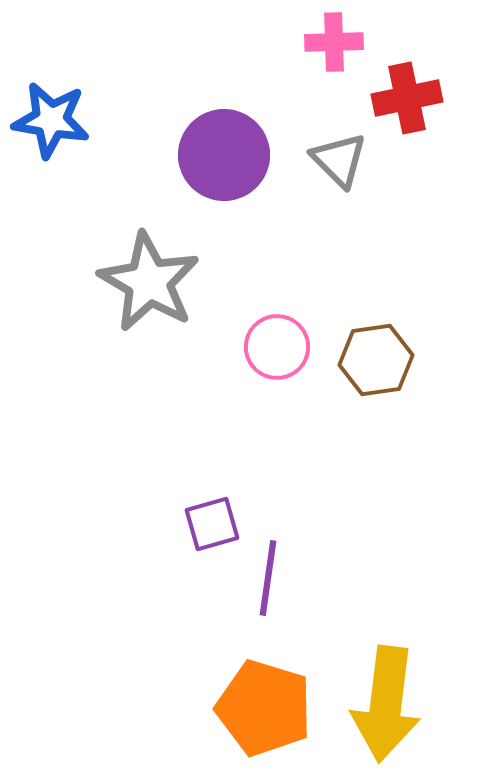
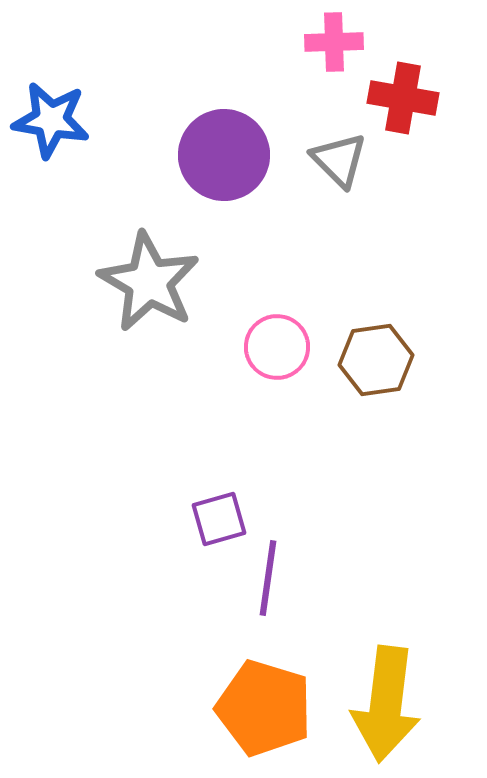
red cross: moved 4 px left; rotated 22 degrees clockwise
purple square: moved 7 px right, 5 px up
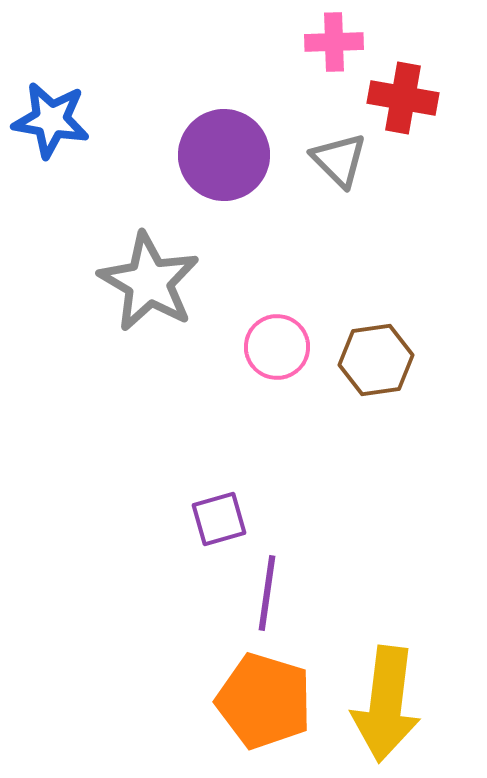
purple line: moved 1 px left, 15 px down
orange pentagon: moved 7 px up
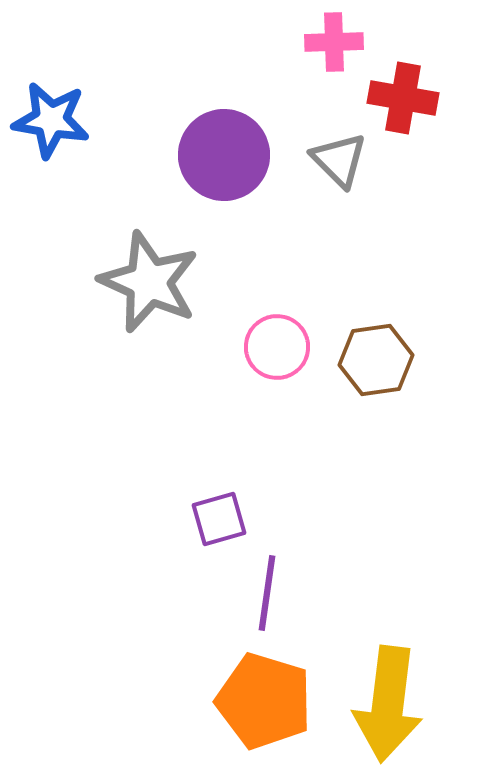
gray star: rotated 6 degrees counterclockwise
yellow arrow: moved 2 px right
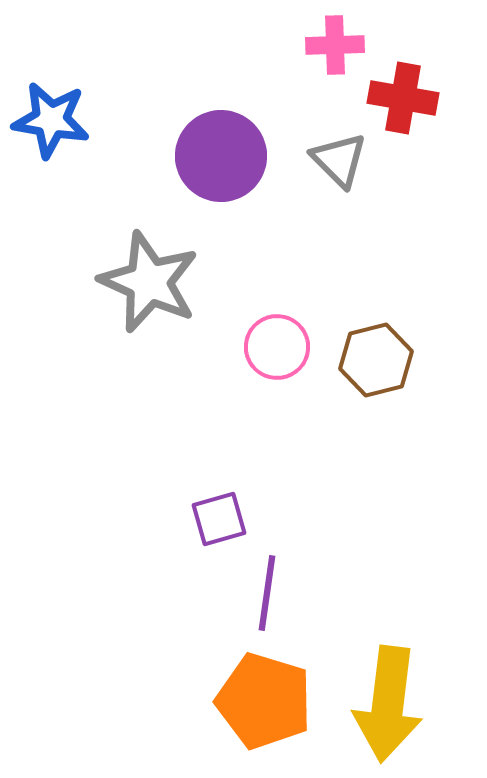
pink cross: moved 1 px right, 3 px down
purple circle: moved 3 px left, 1 px down
brown hexagon: rotated 6 degrees counterclockwise
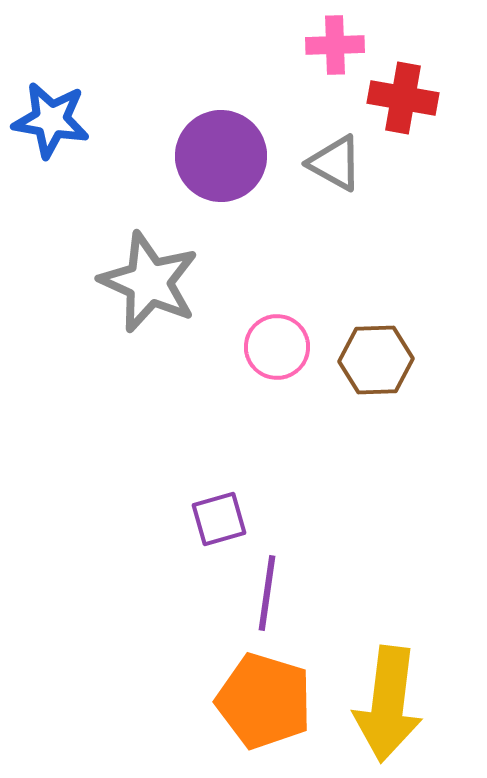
gray triangle: moved 4 px left, 3 px down; rotated 16 degrees counterclockwise
brown hexagon: rotated 12 degrees clockwise
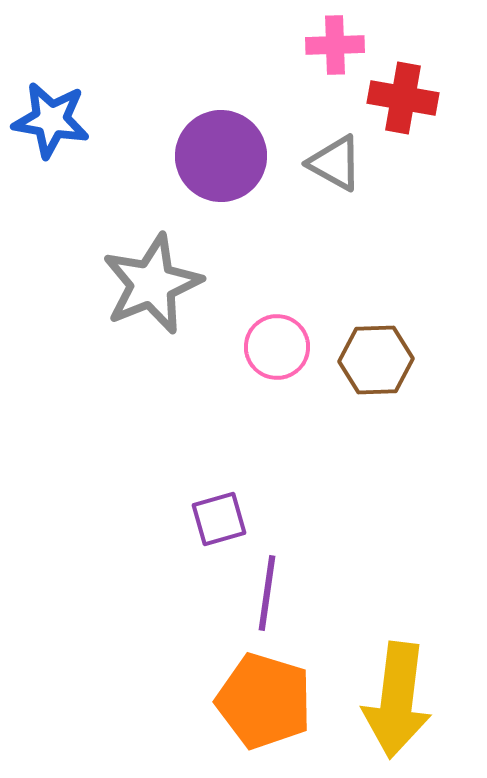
gray star: moved 3 px right, 2 px down; rotated 26 degrees clockwise
yellow arrow: moved 9 px right, 4 px up
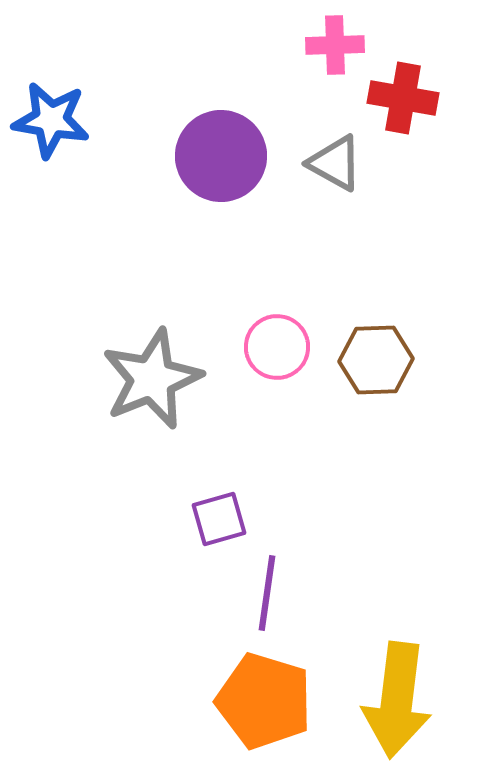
gray star: moved 95 px down
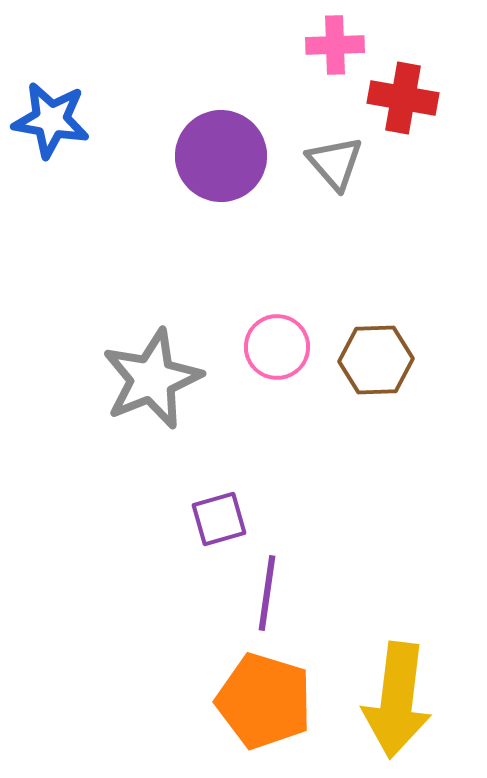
gray triangle: rotated 20 degrees clockwise
